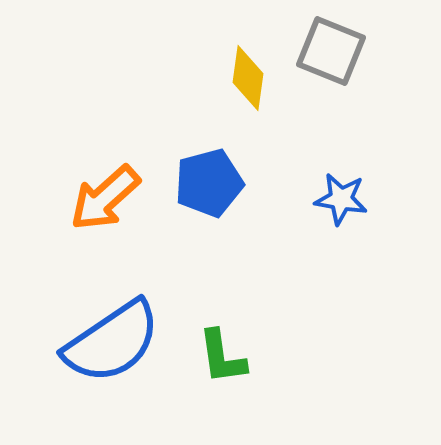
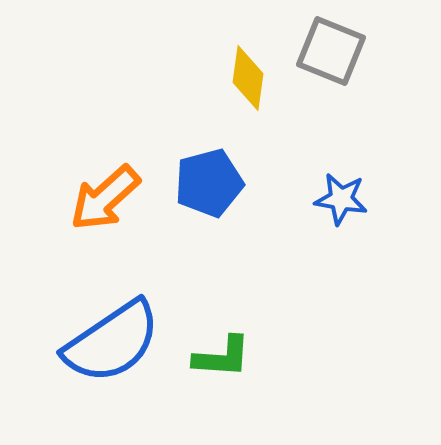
green L-shape: rotated 78 degrees counterclockwise
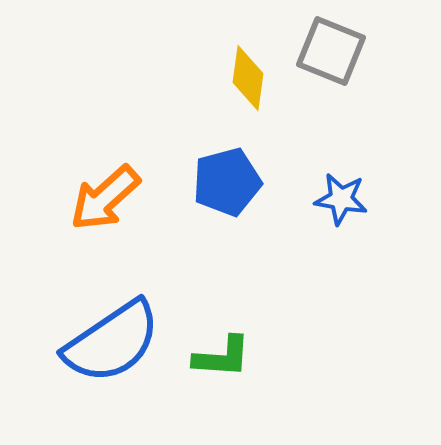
blue pentagon: moved 18 px right, 1 px up
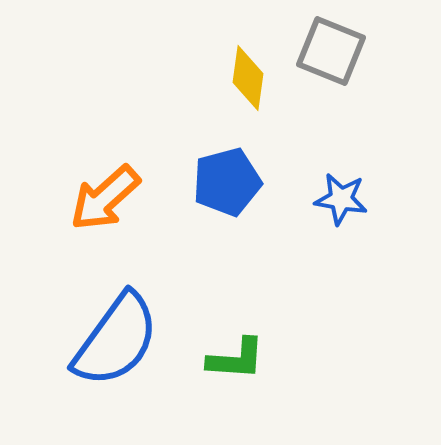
blue semicircle: moved 4 px right, 2 px up; rotated 20 degrees counterclockwise
green L-shape: moved 14 px right, 2 px down
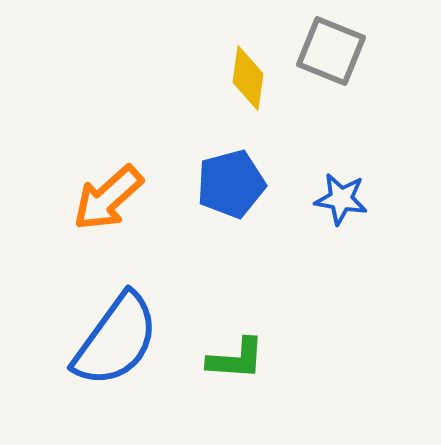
blue pentagon: moved 4 px right, 2 px down
orange arrow: moved 3 px right
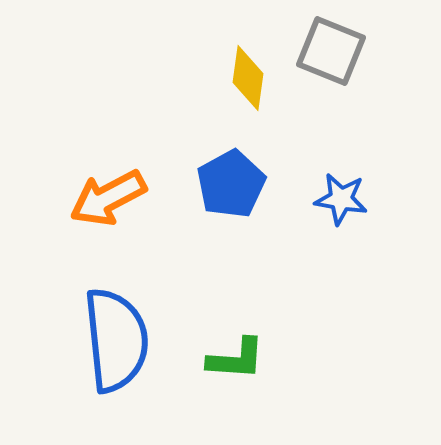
blue pentagon: rotated 14 degrees counterclockwise
orange arrow: rotated 14 degrees clockwise
blue semicircle: rotated 42 degrees counterclockwise
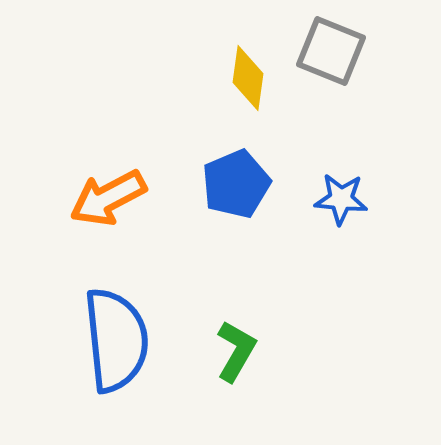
blue pentagon: moved 5 px right; rotated 6 degrees clockwise
blue star: rotated 4 degrees counterclockwise
green L-shape: moved 8 px up; rotated 64 degrees counterclockwise
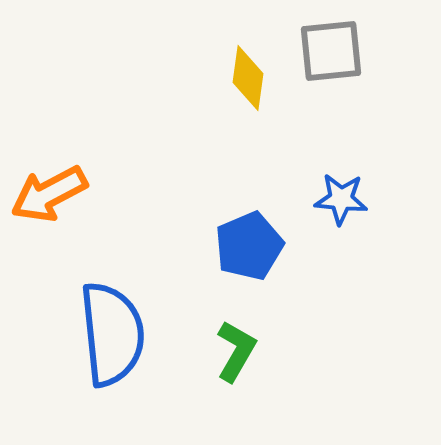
gray square: rotated 28 degrees counterclockwise
blue pentagon: moved 13 px right, 62 px down
orange arrow: moved 59 px left, 4 px up
blue semicircle: moved 4 px left, 6 px up
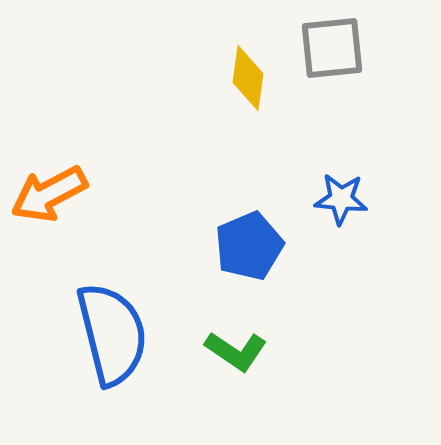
gray square: moved 1 px right, 3 px up
blue semicircle: rotated 8 degrees counterclockwise
green L-shape: rotated 94 degrees clockwise
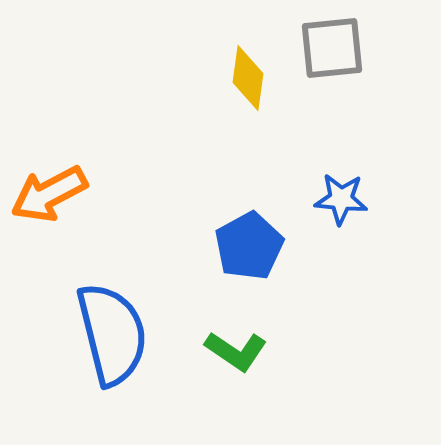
blue pentagon: rotated 6 degrees counterclockwise
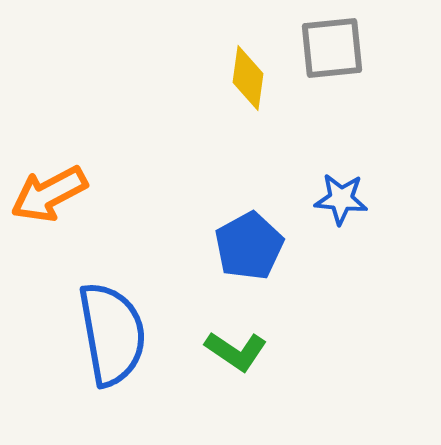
blue semicircle: rotated 4 degrees clockwise
